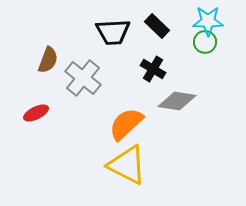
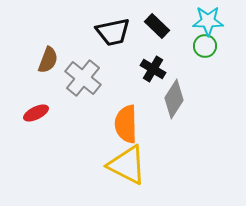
black trapezoid: rotated 9 degrees counterclockwise
green circle: moved 4 px down
gray diamond: moved 3 px left, 2 px up; rotated 66 degrees counterclockwise
orange semicircle: rotated 48 degrees counterclockwise
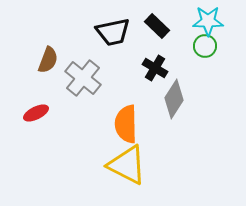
black cross: moved 2 px right, 1 px up
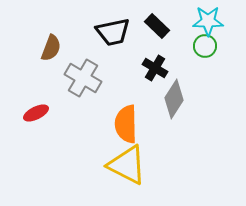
brown semicircle: moved 3 px right, 12 px up
gray cross: rotated 9 degrees counterclockwise
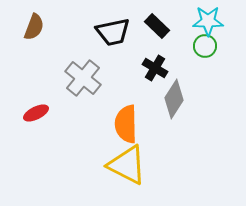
brown semicircle: moved 17 px left, 21 px up
gray cross: rotated 9 degrees clockwise
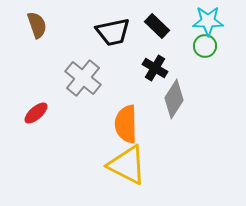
brown semicircle: moved 3 px right, 2 px up; rotated 40 degrees counterclockwise
red ellipse: rotated 15 degrees counterclockwise
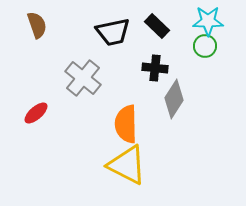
black cross: rotated 25 degrees counterclockwise
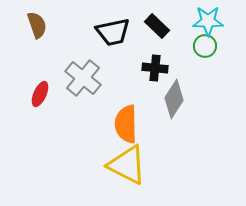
red ellipse: moved 4 px right, 19 px up; rotated 25 degrees counterclockwise
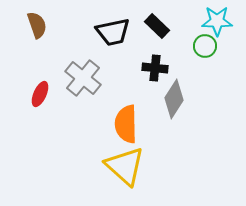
cyan star: moved 9 px right
yellow triangle: moved 2 px left, 1 px down; rotated 15 degrees clockwise
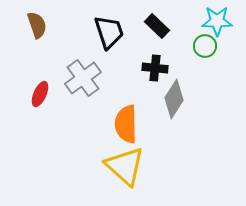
black trapezoid: moved 4 px left; rotated 96 degrees counterclockwise
gray cross: rotated 15 degrees clockwise
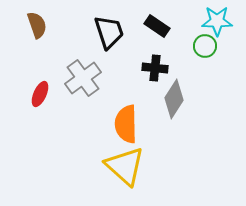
black rectangle: rotated 10 degrees counterclockwise
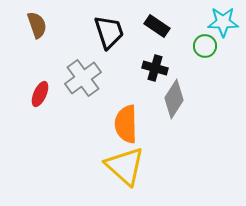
cyan star: moved 6 px right, 1 px down
black cross: rotated 10 degrees clockwise
